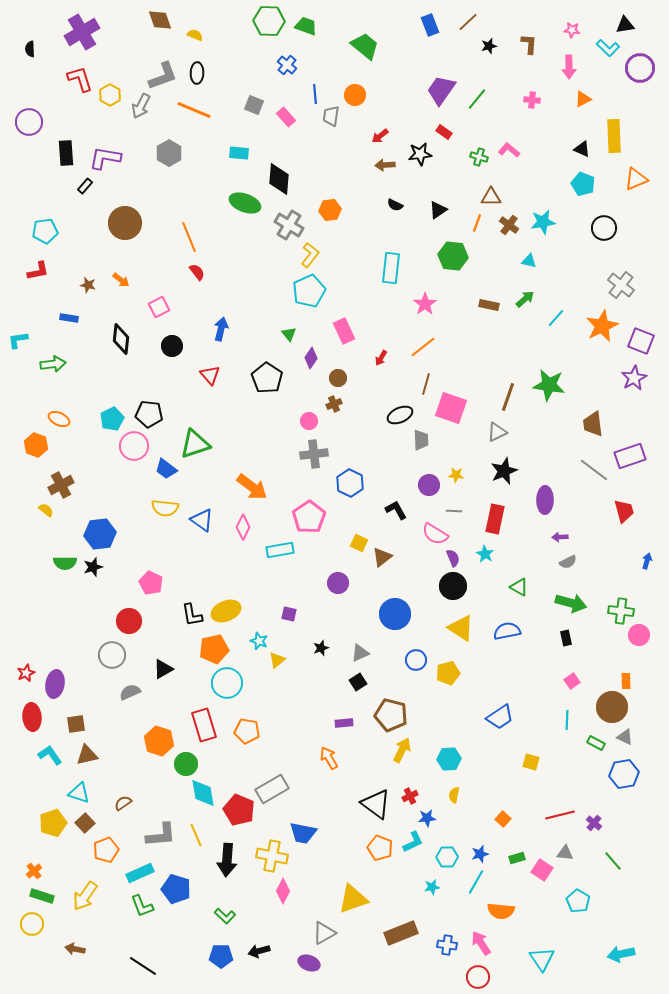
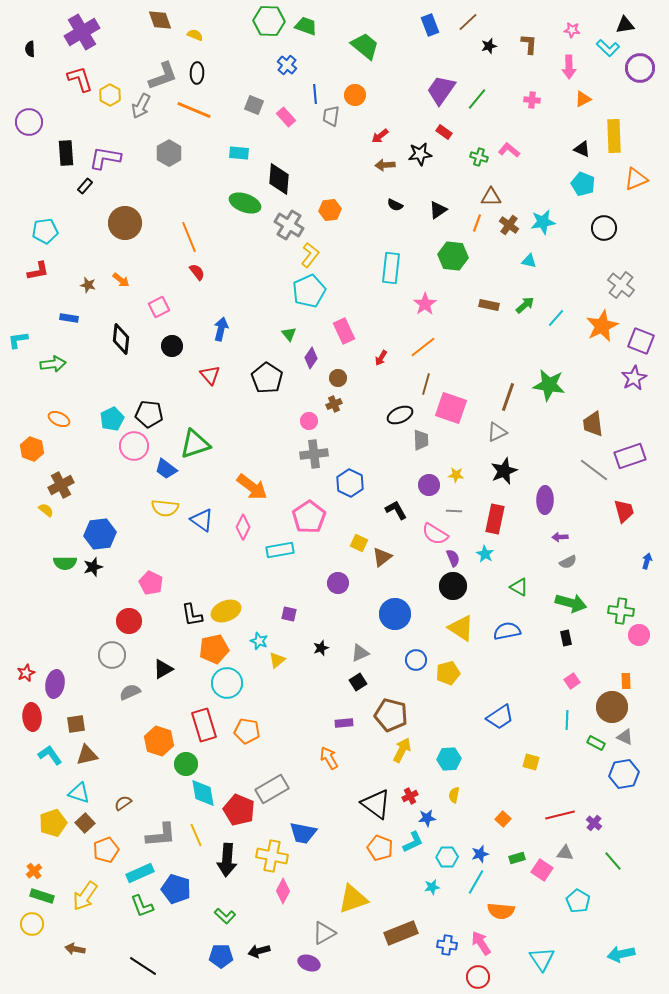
green arrow at (525, 299): moved 6 px down
orange hexagon at (36, 445): moved 4 px left, 4 px down
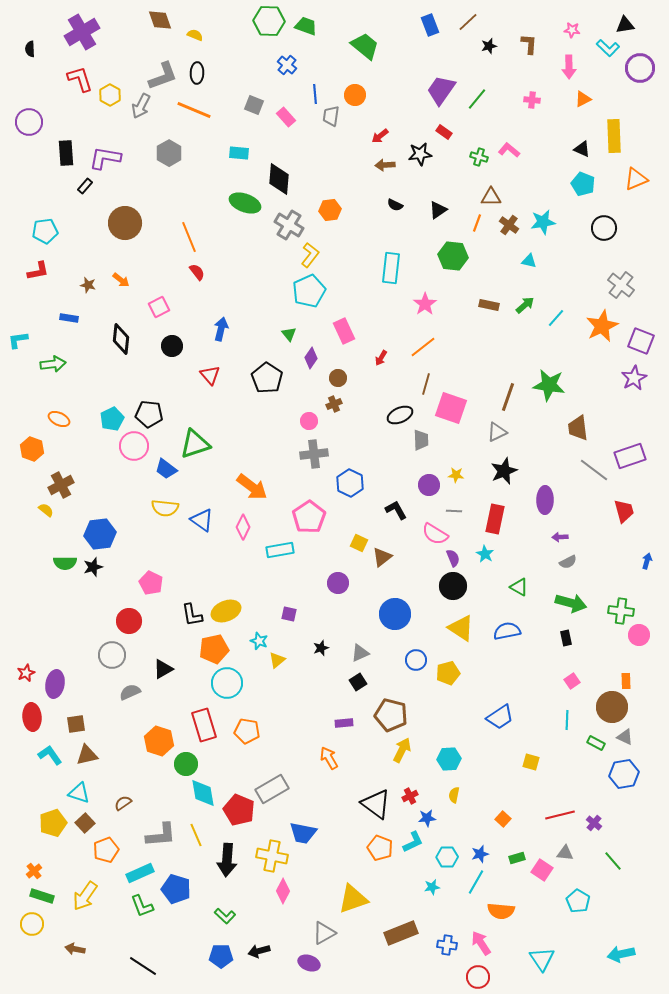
brown trapezoid at (593, 424): moved 15 px left, 4 px down
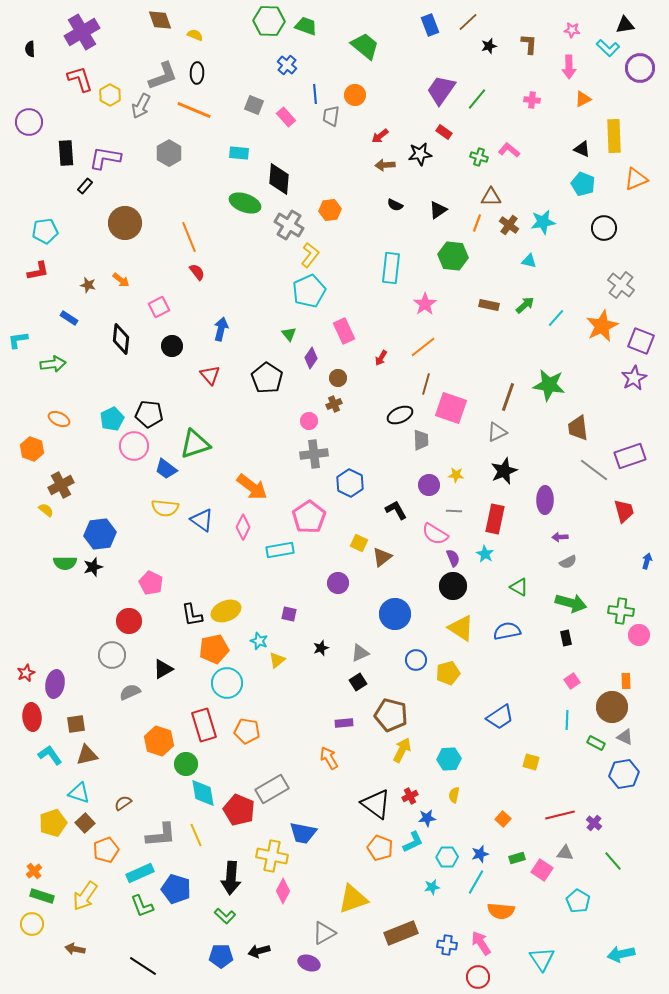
blue rectangle at (69, 318): rotated 24 degrees clockwise
black arrow at (227, 860): moved 4 px right, 18 px down
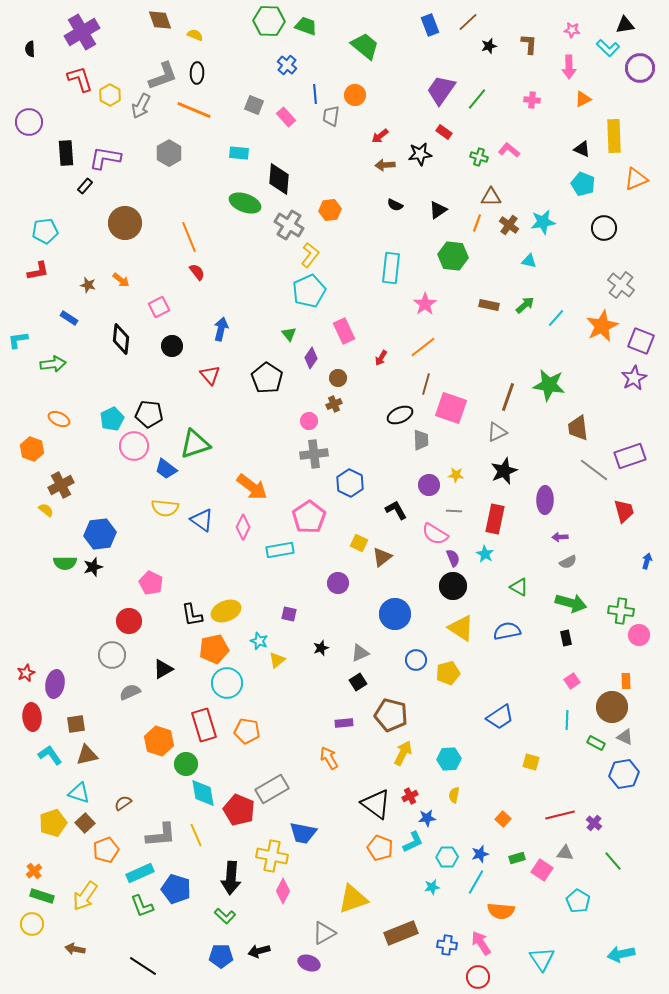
yellow arrow at (402, 750): moved 1 px right, 3 px down
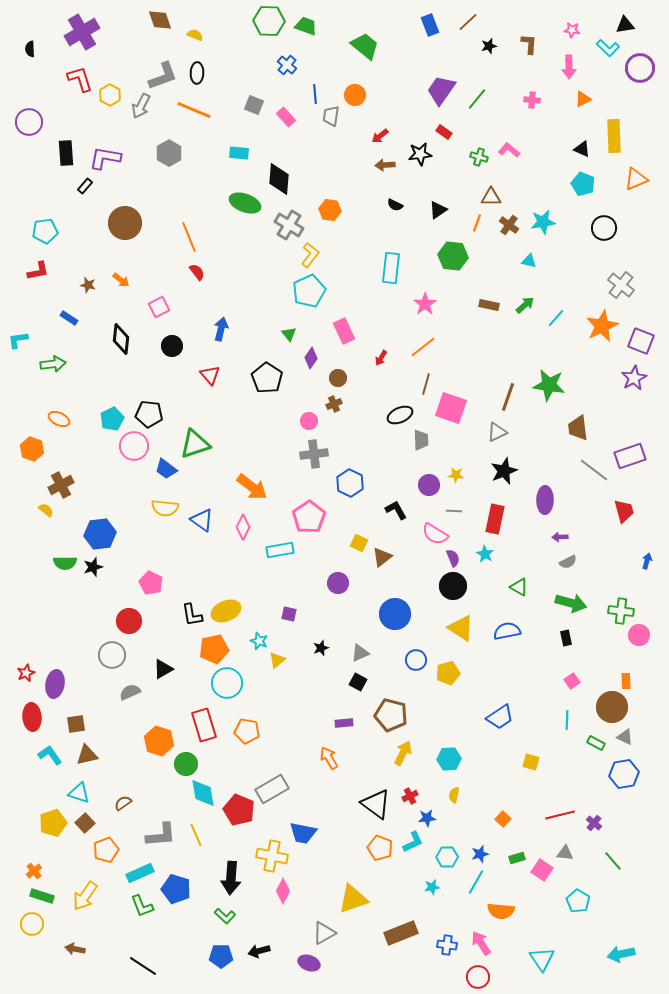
orange hexagon at (330, 210): rotated 15 degrees clockwise
black square at (358, 682): rotated 30 degrees counterclockwise
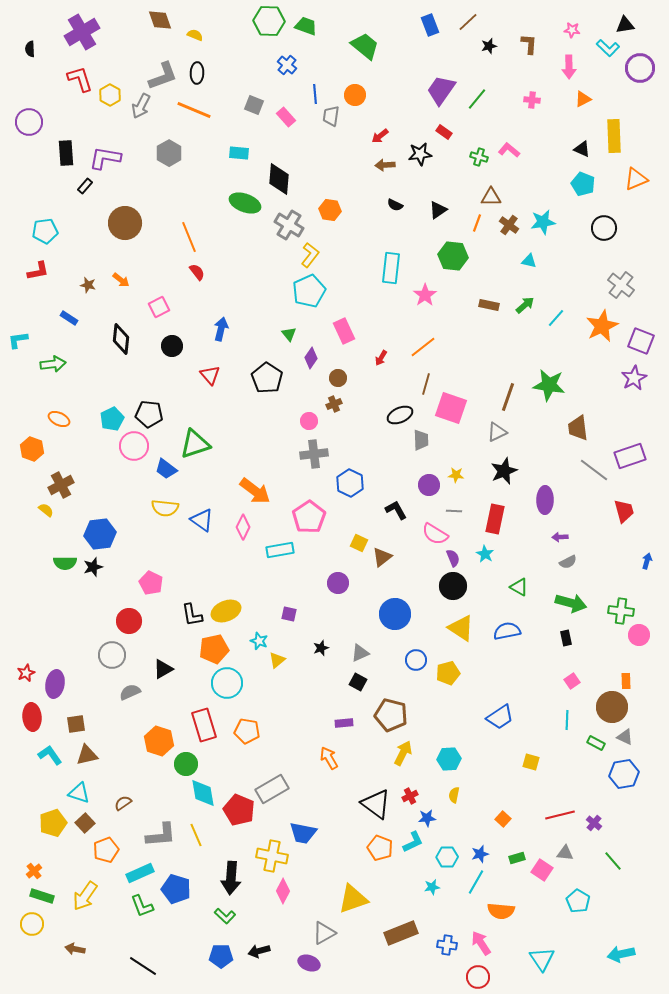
pink star at (425, 304): moved 9 px up
orange arrow at (252, 487): moved 3 px right, 4 px down
